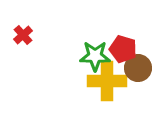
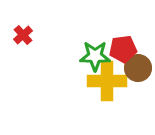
red pentagon: rotated 24 degrees counterclockwise
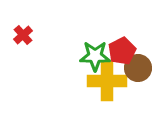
red pentagon: moved 1 px left, 2 px down; rotated 20 degrees counterclockwise
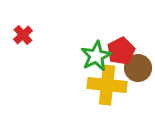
red pentagon: moved 1 px left
green star: moved 1 px right; rotated 28 degrees counterclockwise
yellow cross: moved 4 px down; rotated 6 degrees clockwise
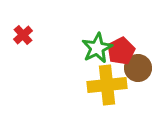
green star: moved 1 px right, 8 px up
yellow cross: rotated 12 degrees counterclockwise
